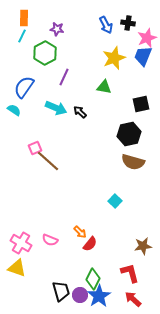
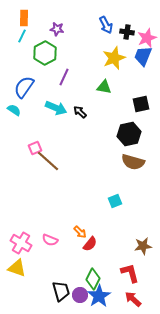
black cross: moved 1 px left, 9 px down
cyan square: rotated 24 degrees clockwise
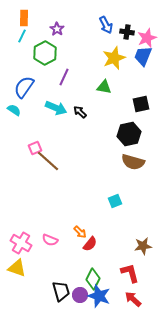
purple star: rotated 24 degrees clockwise
blue star: rotated 20 degrees counterclockwise
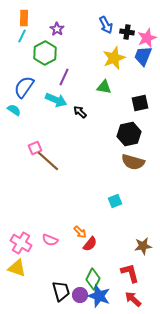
black square: moved 1 px left, 1 px up
cyan arrow: moved 8 px up
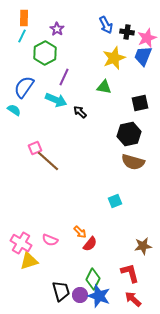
yellow triangle: moved 12 px right, 7 px up; rotated 36 degrees counterclockwise
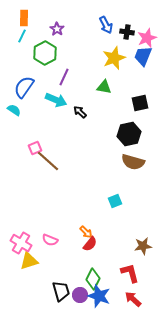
orange arrow: moved 6 px right
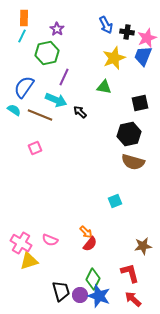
green hexagon: moved 2 px right; rotated 15 degrees clockwise
brown line: moved 8 px left, 46 px up; rotated 20 degrees counterclockwise
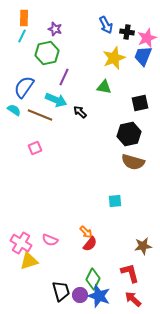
purple star: moved 2 px left; rotated 16 degrees counterclockwise
cyan square: rotated 16 degrees clockwise
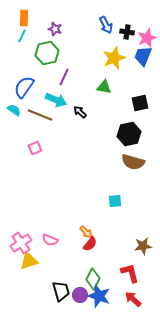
pink cross: rotated 25 degrees clockwise
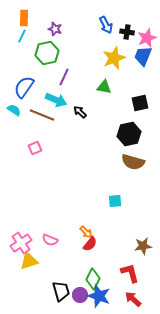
brown line: moved 2 px right
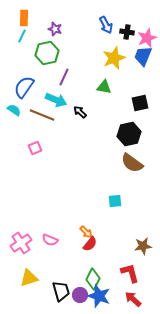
brown semicircle: moved 1 px left, 1 px down; rotated 20 degrees clockwise
yellow triangle: moved 17 px down
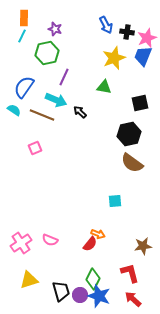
orange arrow: moved 12 px right, 2 px down; rotated 24 degrees counterclockwise
yellow triangle: moved 2 px down
